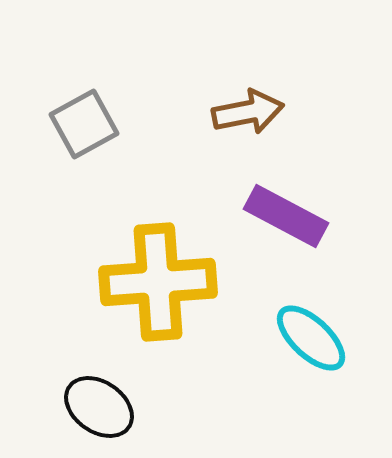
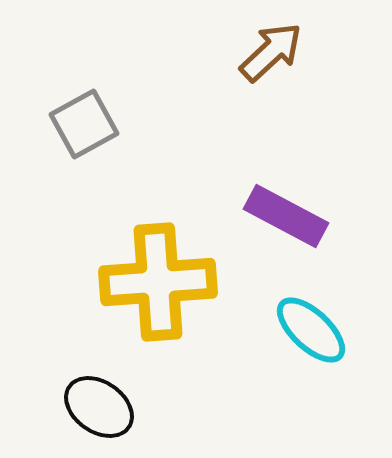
brown arrow: moved 23 px right, 60 px up; rotated 32 degrees counterclockwise
cyan ellipse: moved 8 px up
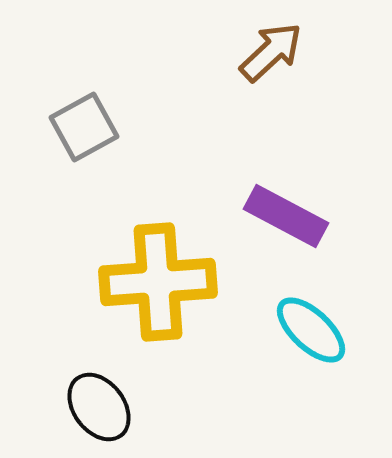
gray square: moved 3 px down
black ellipse: rotated 18 degrees clockwise
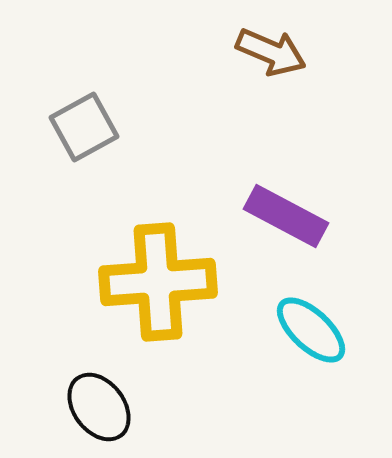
brown arrow: rotated 66 degrees clockwise
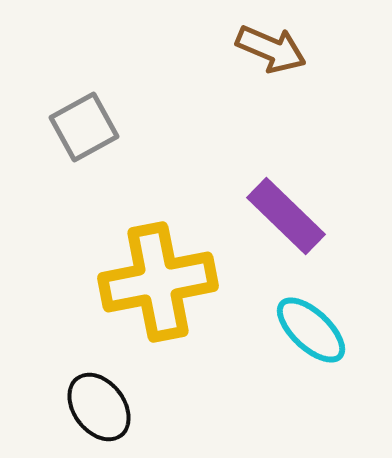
brown arrow: moved 3 px up
purple rectangle: rotated 16 degrees clockwise
yellow cross: rotated 7 degrees counterclockwise
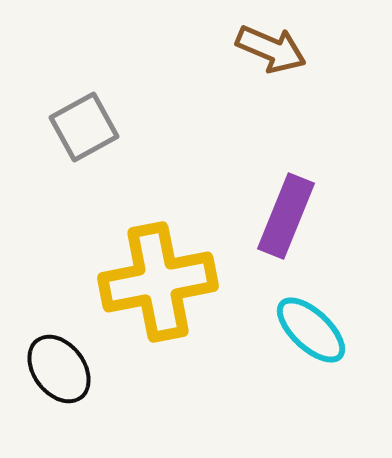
purple rectangle: rotated 68 degrees clockwise
black ellipse: moved 40 px left, 38 px up
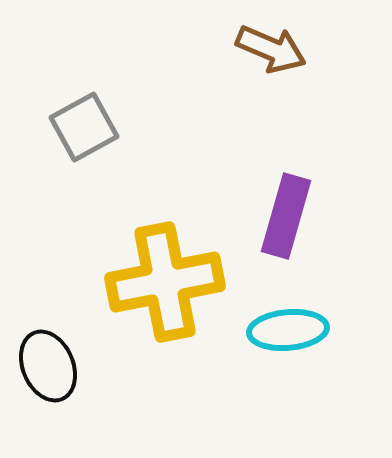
purple rectangle: rotated 6 degrees counterclockwise
yellow cross: moved 7 px right
cyan ellipse: moved 23 px left; rotated 48 degrees counterclockwise
black ellipse: moved 11 px left, 3 px up; rotated 14 degrees clockwise
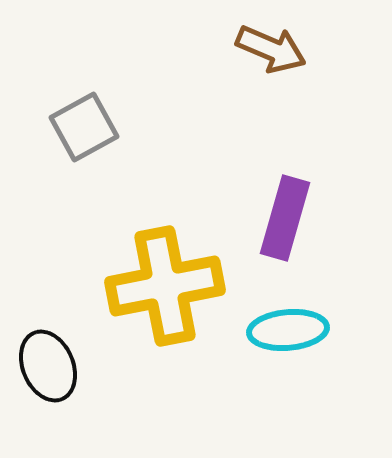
purple rectangle: moved 1 px left, 2 px down
yellow cross: moved 4 px down
